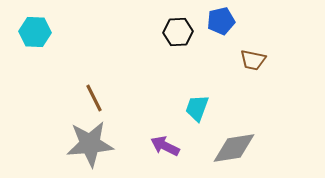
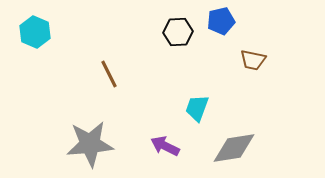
cyan hexagon: rotated 20 degrees clockwise
brown line: moved 15 px right, 24 px up
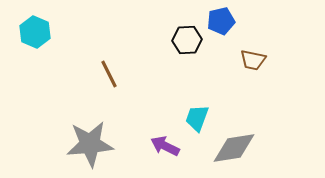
black hexagon: moved 9 px right, 8 px down
cyan trapezoid: moved 10 px down
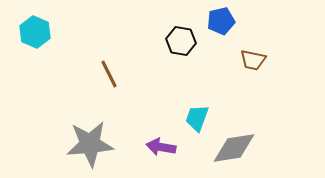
black hexagon: moved 6 px left, 1 px down; rotated 12 degrees clockwise
purple arrow: moved 4 px left, 1 px down; rotated 16 degrees counterclockwise
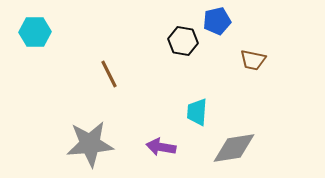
blue pentagon: moved 4 px left
cyan hexagon: rotated 24 degrees counterclockwise
black hexagon: moved 2 px right
cyan trapezoid: moved 6 px up; rotated 16 degrees counterclockwise
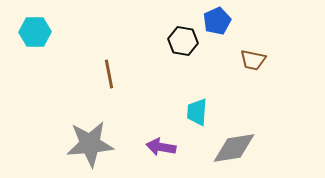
blue pentagon: rotated 12 degrees counterclockwise
brown line: rotated 16 degrees clockwise
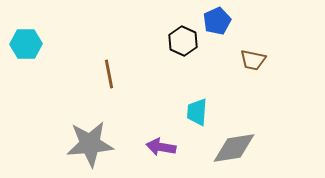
cyan hexagon: moved 9 px left, 12 px down
black hexagon: rotated 16 degrees clockwise
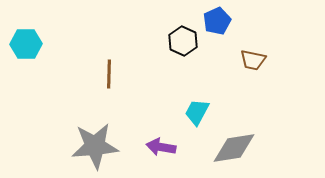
brown line: rotated 12 degrees clockwise
cyan trapezoid: rotated 24 degrees clockwise
gray star: moved 5 px right, 2 px down
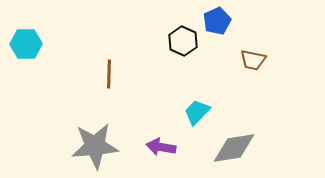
cyan trapezoid: rotated 16 degrees clockwise
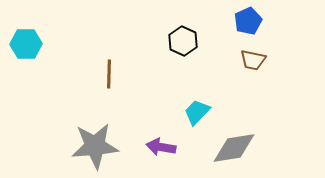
blue pentagon: moved 31 px right
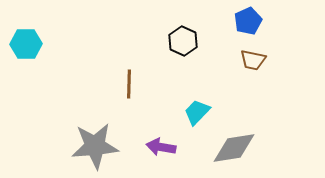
brown line: moved 20 px right, 10 px down
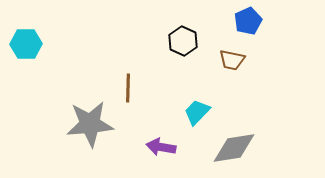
brown trapezoid: moved 21 px left
brown line: moved 1 px left, 4 px down
gray star: moved 5 px left, 22 px up
